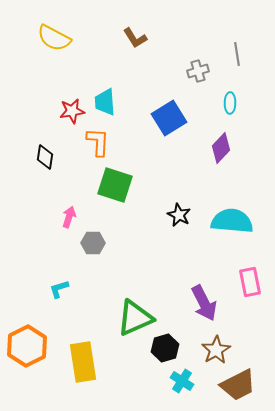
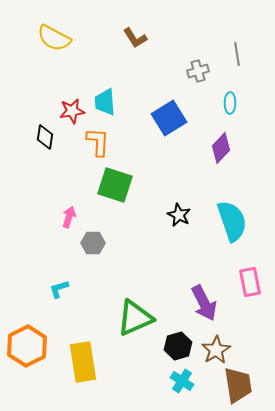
black diamond: moved 20 px up
cyan semicircle: rotated 66 degrees clockwise
black hexagon: moved 13 px right, 2 px up
brown trapezoid: rotated 72 degrees counterclockwise
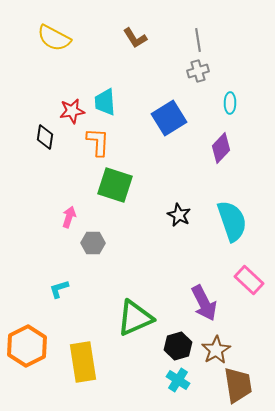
gray line: moved 39 px left, 14 px up
pink rectangle: moved 1 px left, 2 px up; rotated 36 degrees counterclockwise
cyan cross: moved 4 px left, 1 px up
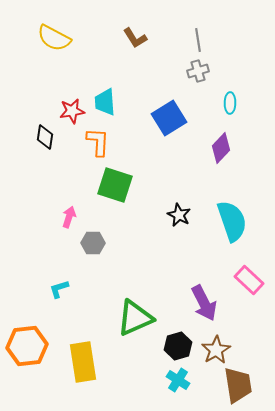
orange hexagon: rotated 21 degrees clockwise
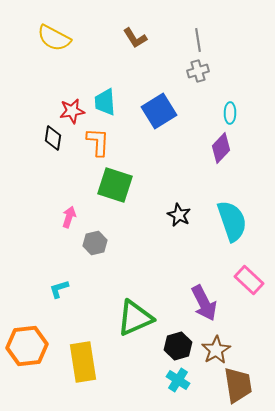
cyan ellipse: moved 10 px down
blue square: moved 10 px left, 7 px up
black diamond: moved 8 px right, 1 px down
gray hexagon: moved 2 px right; rotated 15 degrees counterclockwise
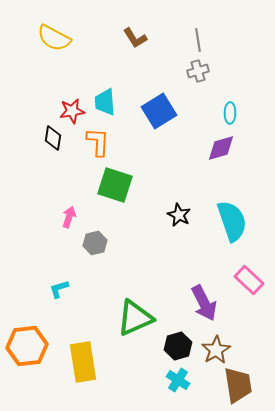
purple diamond: rotated 32 degrees clockwise
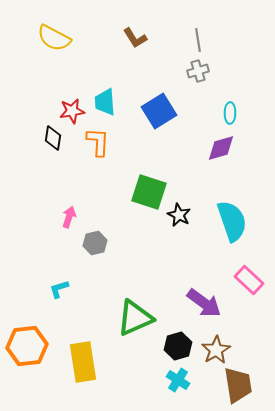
green square: moved 34 px right, 7 px down
purple arrow: rotated 27 degrees counterclockwise
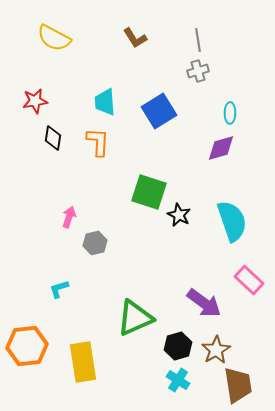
red star: moved 37 px left, 10 px up
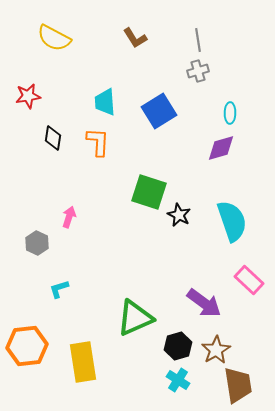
red star: moved 7 px left, 5 px up
gray hexagon: moved 58 px left; rotated 20 degrees counterclockwise
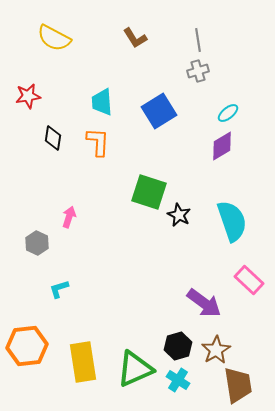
cyan trapezoid: moved 3 px left
cyan ellipse: moved 2 px left; rotated 50 degrees clockwise
purple diamond: moved 1 px right, 2 px up; rotated 16 degrees counterclockwise
green triangle: moved 51 px down
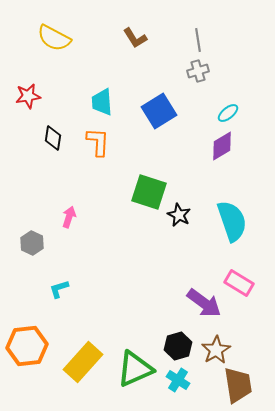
gray hexagon: moved 5 px left
pink rectangle: moved 10 px left, 3 px down; rotated 12 degrees counterclockwise
yellow rectangle: rotated 51 degrees clockwise
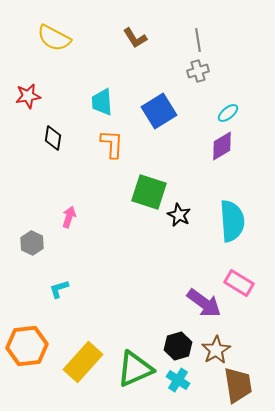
orange L-shape: moved 14 px right, 2 px down
cyan semicircle: rotated 15 degrees clockwise
